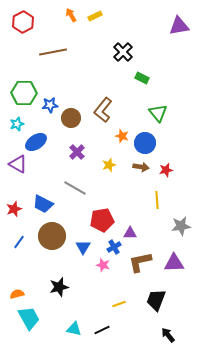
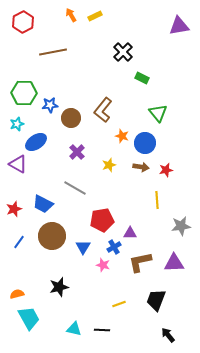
black line at (102, 330): rotated 28 degrees clockwise
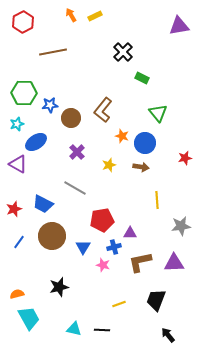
red star at (166, 170): moved 19 px right, 12 px up
blue cross at (114, 247): rotated 16 degrees clockwise
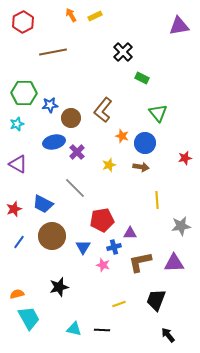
blue ellipse at (36, 142): moved 18 px right; rotated 20 degrees clockwise
gray line at (75, 188): rotated 15 degrees clockwise
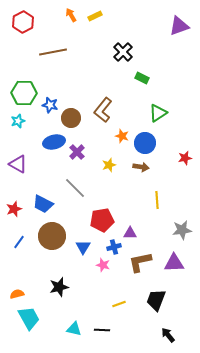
purple triangle at (179, 26): rotated 10 degrees counterclockwise
blue star at (50, 105): rotated 21 degrees clockwise
green triangle at (158, 113): rotated 36 degrees clockwise
cyan star at (17, 124): moved 1 px right, 3 px up
gray star at (181, 226): moved 1 px right, 4 px down
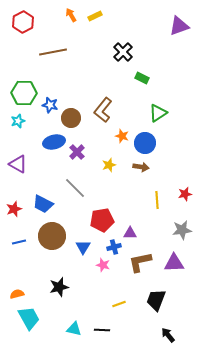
red star at (185, 158): moved 36 px down
blue line at (19, 242): rotated 40 degrees clockwise
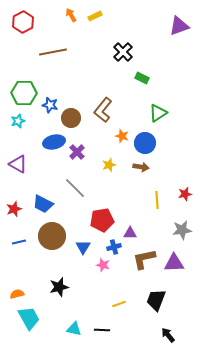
brown L-shape at (140, 262): moved 4 px right, 3 px up
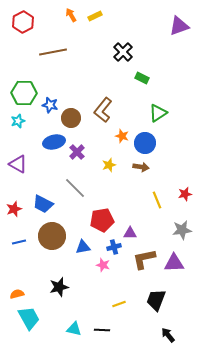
yellow line at (157, 200): rotated 18 degrees counterclockwise
blue triangle at (83, 247): rotated 49 degrees clockwise
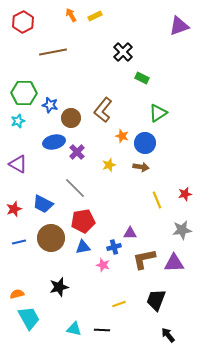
red pentagon at (102, 220): moved 19 px left, 1 px down
brown circle at (52, 236): moved 1 px left, 2 px down
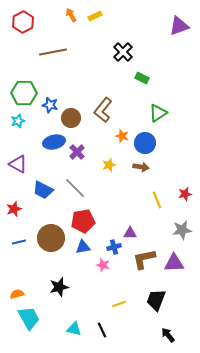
blue trapezoid at (43, 204): moved 14 px up
black line at (102, 330): rotated 63 degrees clockwise
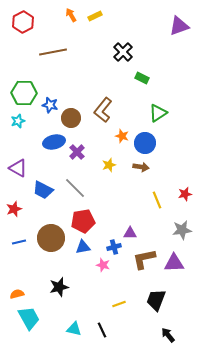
purple triangle at (18, 164): moved 4 px down
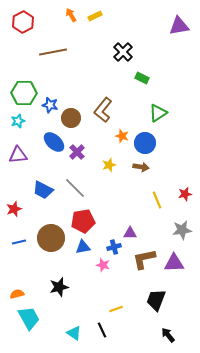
purple triangle at (179, 26): rotated 10 degrees clockwise
blue ellipse at (54, 142): rotated 55 degrees clockwise
purple triangle at (18, 168): moved 13 px up; rotated 36 degrees counterclockwise
yellow line at (119, 304): moved 3 px left, 5 px down
cyan triangle at (74, 329): moved 4 px down; rotated 21 degrees clockwise
